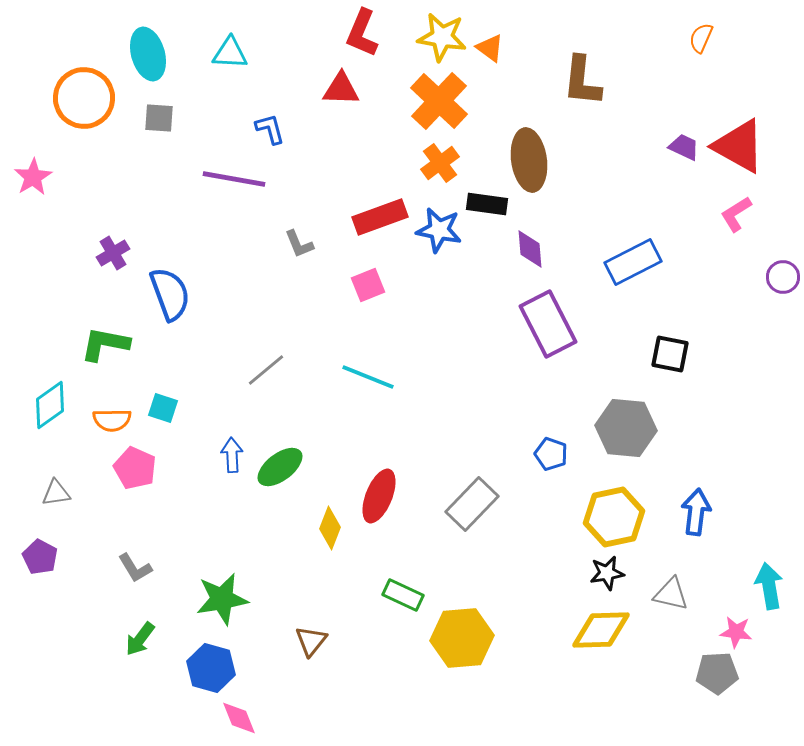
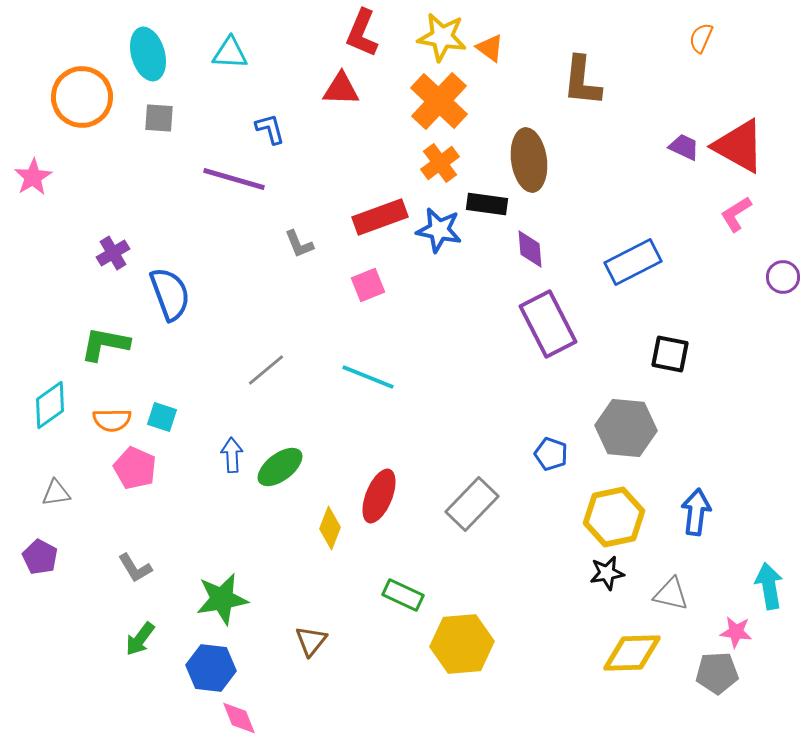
orange circle at (84, 98): moved 2 px left, 1 px up
purple line at (234, 179): rotated 6 degrees clockwise
cyan square at (163, 408): moved 1 px left, 9 px down
yellow diamond at (601, 630): moved 31 px right, 23 px down
yellow hexagon at (462, 638): moved 6 px down
blue hexagon at (211, 668): rotated 9 degrees counterclockwise
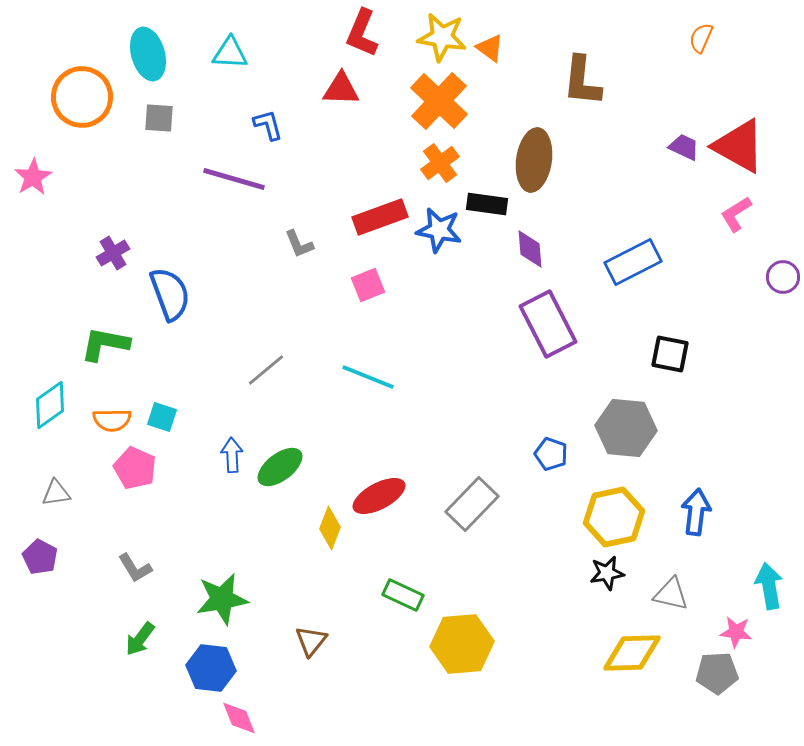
blue L-shape at (270, 129): moved 2 px left, 4 px up
brown ellipse at (529, 160): moved 5 px right; rotated 16 degrees clockwise
red ellipse at (379, 496): rotated 40 degrees clockwise
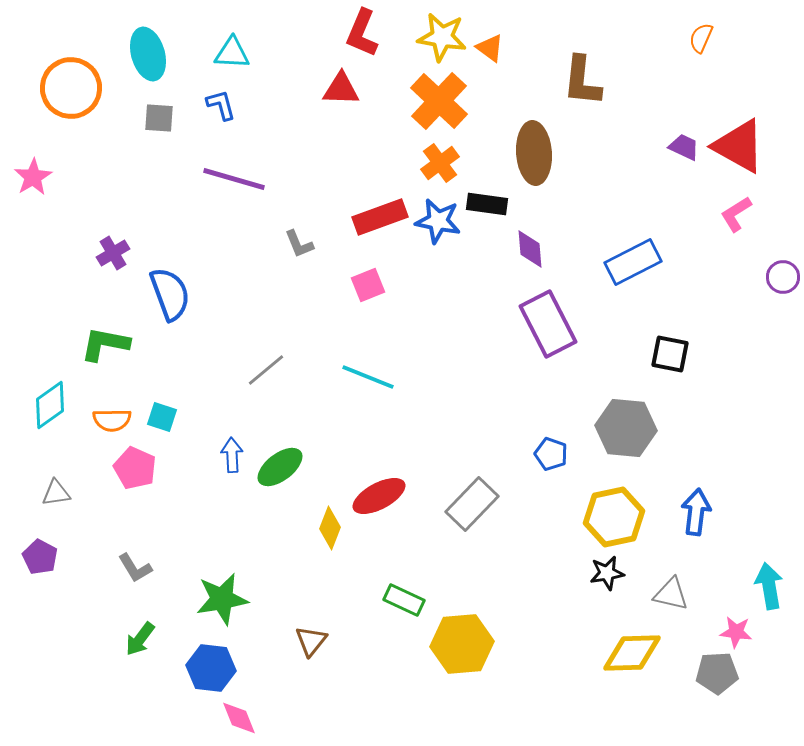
cyan triangle at (230, 53): moved 2 px right
orange circle at (82, 97): moved 11 px left, 9 px up
blue L-shape at (268, 125): moved 47 px left, 20 px up
brown ellipse at (534, 160): moved 7 px up; rotated 12 degrees counterclockwise
blue star at (439, 230): moved 1 px left, 9 px up
green rectangle at (403, 595): moved 1 px right, 5 px down
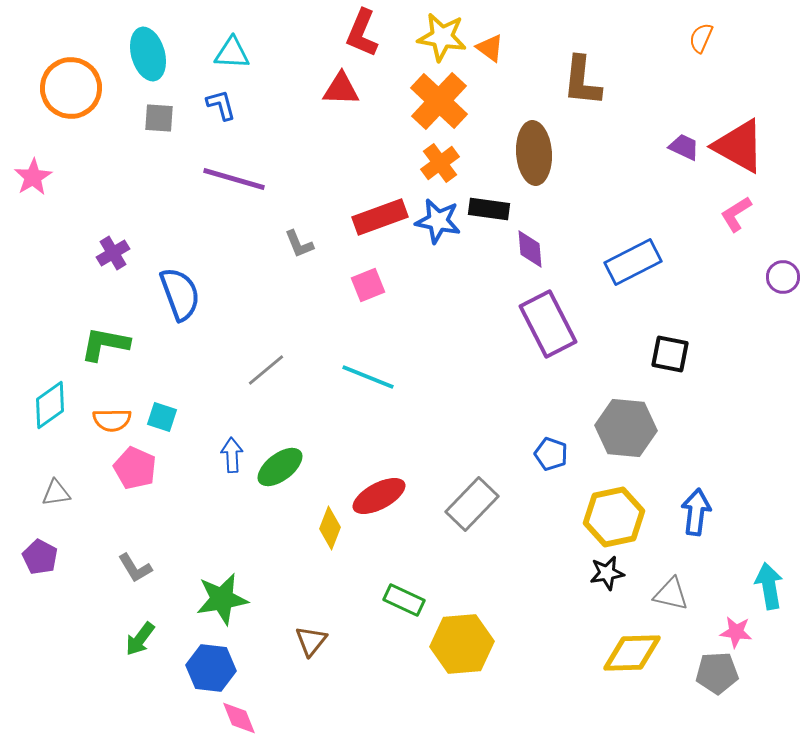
black rectangle at (487, 204): moved 2 px right, 5 px down
blue semicircle at (170, 294): moved 10 px right
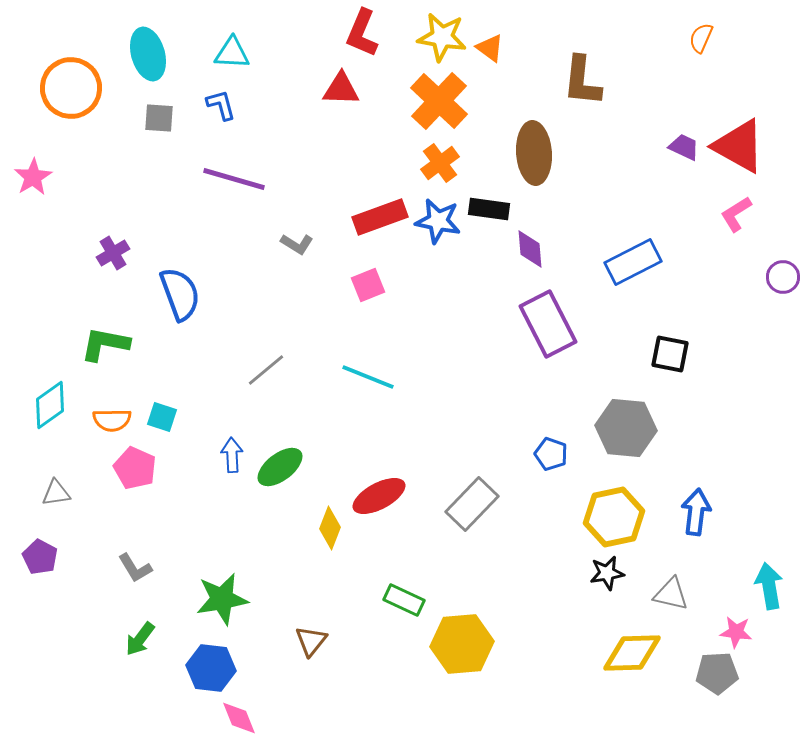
gray L-shape at (299, 244): moved 2 px left; rotated 36 degrees counterclockwise
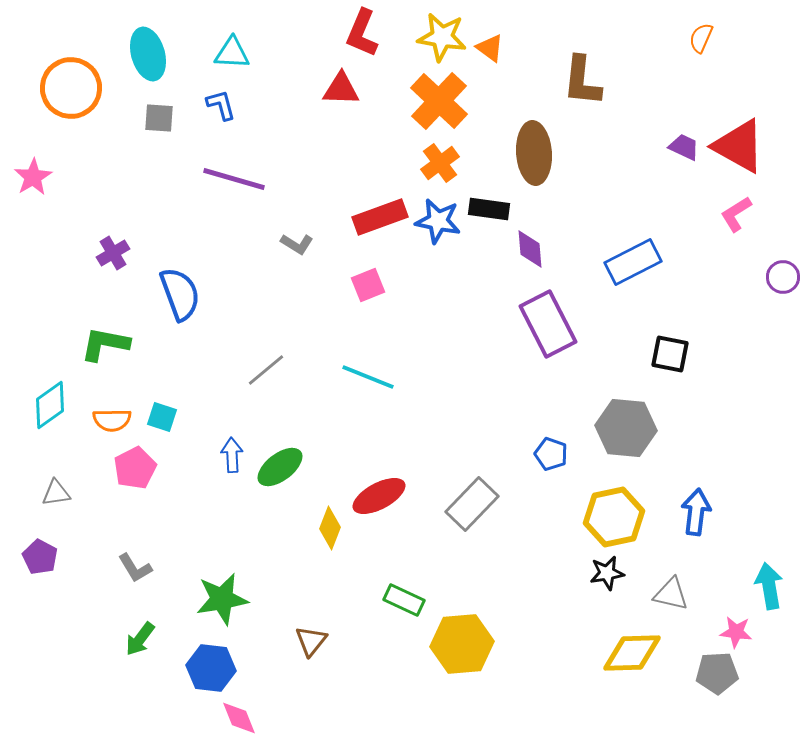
pink pentagon at (135, 468): rotated 21 degrees clockwise
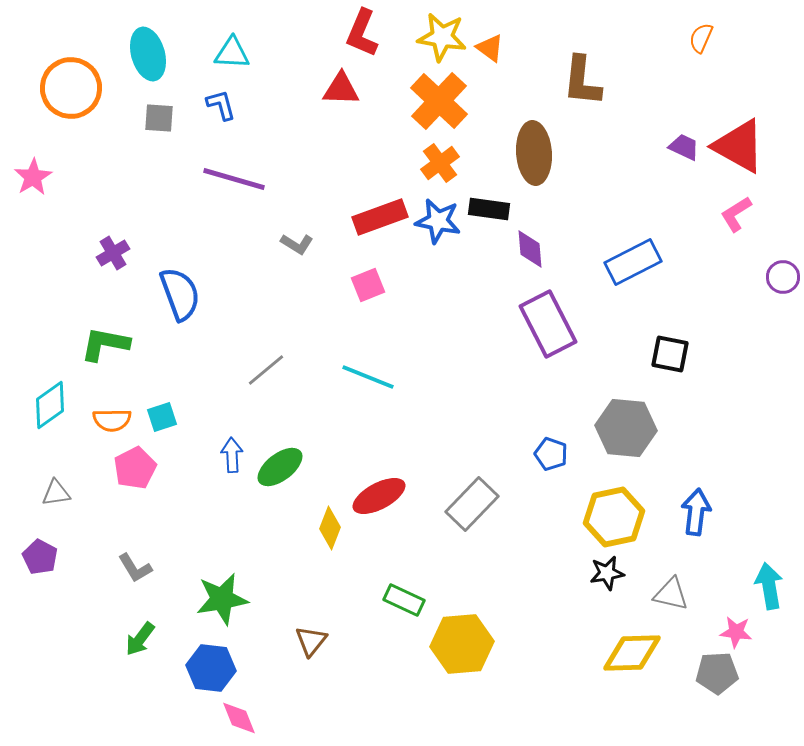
cyan square at (162, 417): rotated 36 degrees counterclockwise
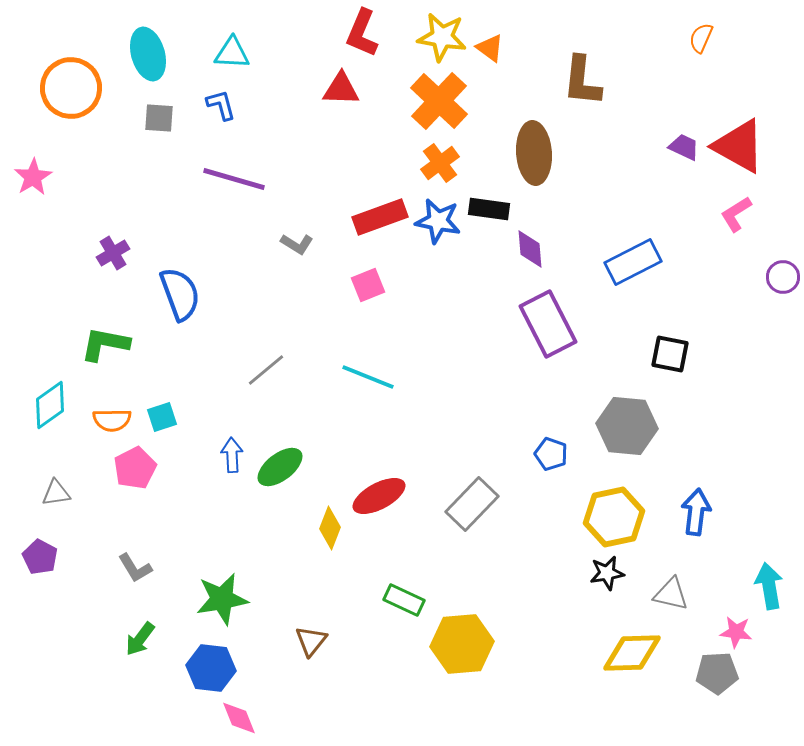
gray hexagon at (626, 428): moved 1 px right, 2 px up
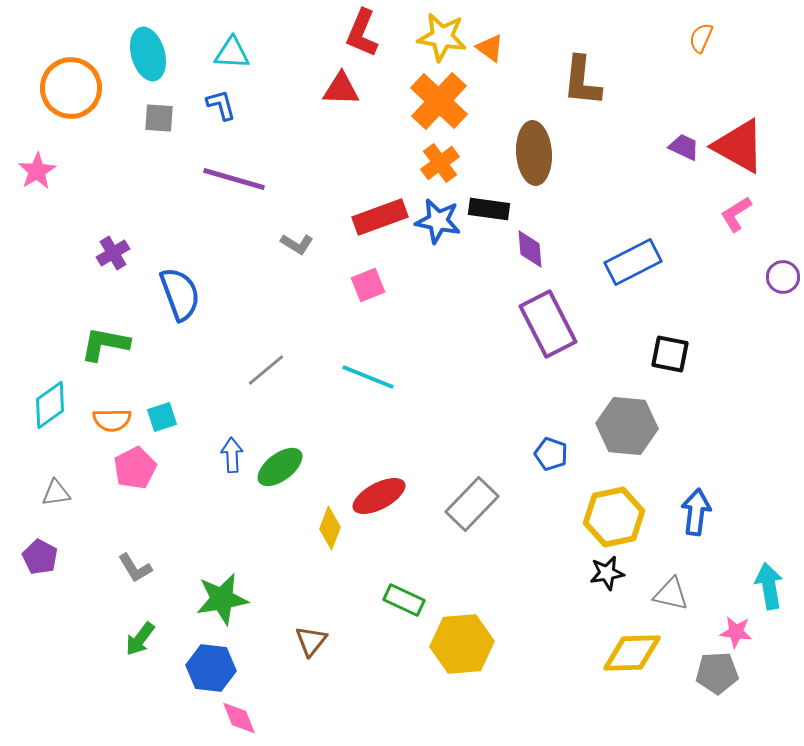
pink star at (33, 177): moved 4 px right, 6 px up
